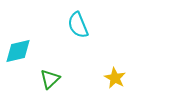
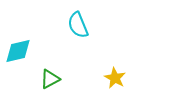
green triangle: rotated 15 degrees clockwise
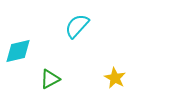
cyan semicircle: moved 1 px left, 1 px down; rotated 64 degrees clockwise
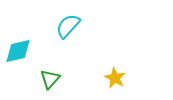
cyan semicircle: moved 9 px left
green triangle: rotated 20 degrees counterclockwise
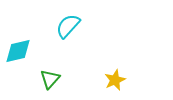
yellow star: moved 2 px down; rotated 20 degrees clockwise
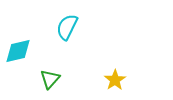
cyan semicircle: moved 1 px left, 1 px down; rotated 16 degrees counterclockwise
yellow star: rotated 10 degrees counterclockwise
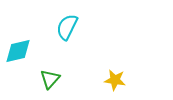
yellow star: rotated 30 degrees counterclockwise
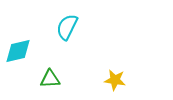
green triangle: rotated 45 degrees clockwise
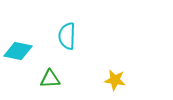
cyan semicircle: moved 9 px down; rotated 24 degrees counterclockwise
cyan diamond: rotated 24 degrees clockwise
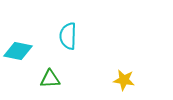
cyan semicircle: moved 1 px right
yellow star: moved 9 px right
